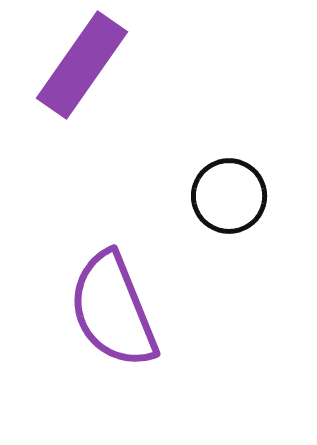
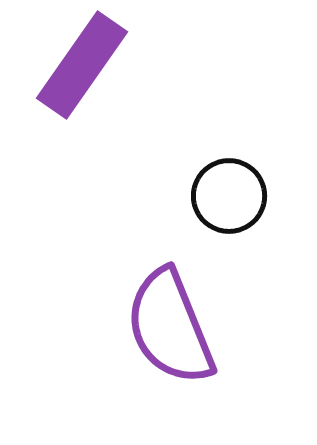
purple semicircle: moved 57 px right, 17 px down
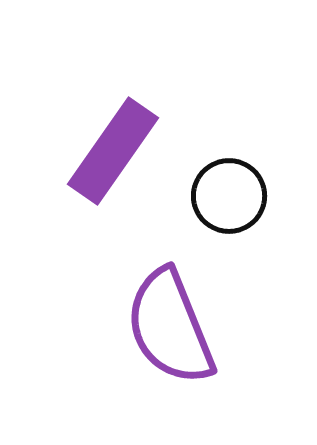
purple rectangle: moved 31 px right, 86 px down
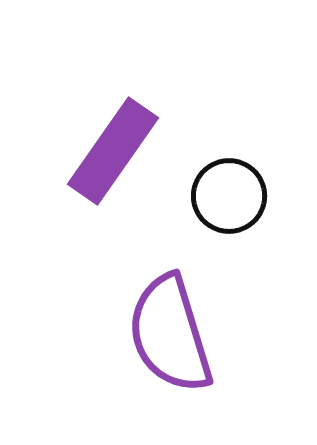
purple semicircle: moved 7 px down; rotated 5 degrees clockwise
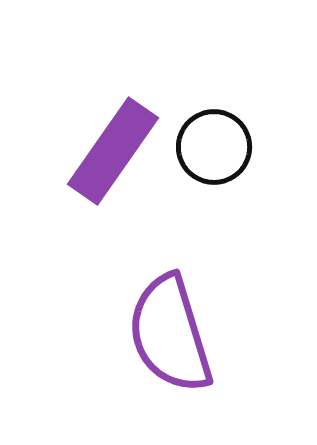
black circle: moved 15 px left, 49 px up
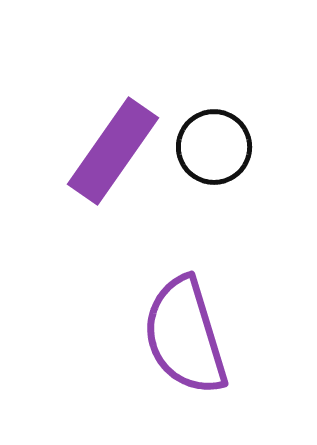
purple semicircle: moved 15 px right, 2 px down
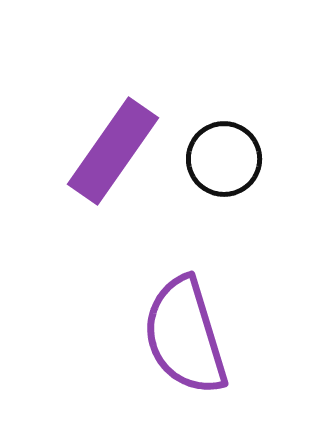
black circle: moved 10 px right, 12 px down
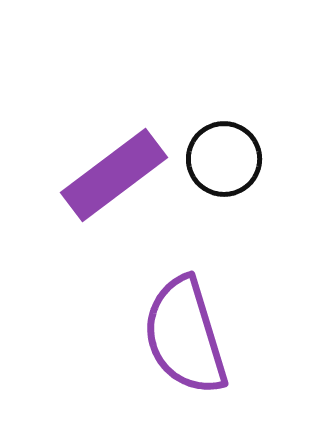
purple rectangle: moved 1 px right, 24 px down; rotated 18 degrees clockwise
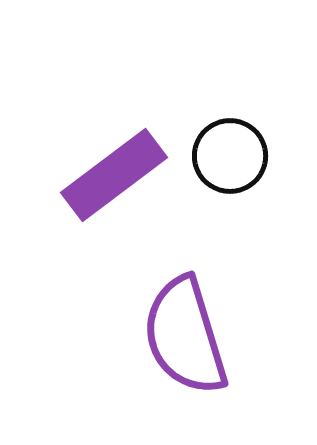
black circle: moved 6 px right, 3 px up
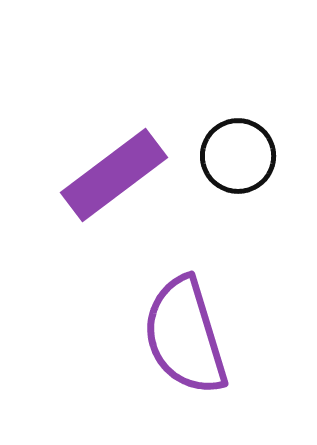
black circle: moved 8 px right
